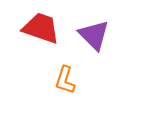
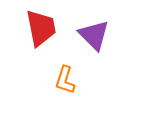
red trapezoid: rotated 60 degrees clockwise
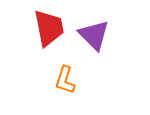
red trapezoid: moved 8 px right
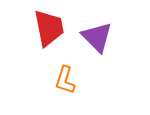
purple triangle: moved 3 px right, 2 px down
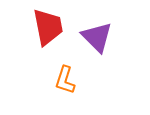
red trapezoid: moved 1 px left, 1 px up
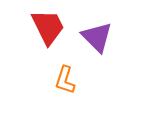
red trapezoid: rotated 15 degrees counterclockwise
